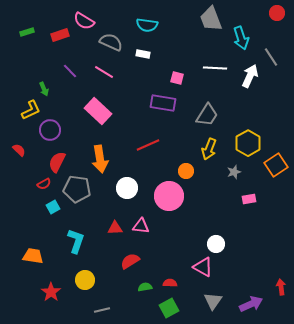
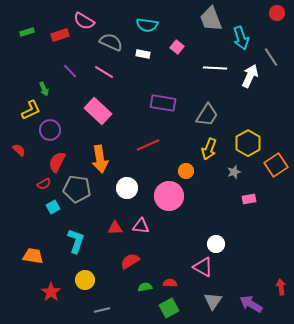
pink square at (177, 78): moved 31 px up; rotated 24 degrees clockwise
purple arrow at (251, 304): rotated 125 degrees counterclockwise
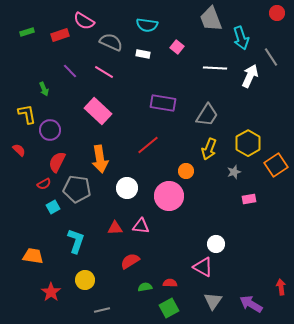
yellow L-shape at (31, 110): moved 4 px left, 4 px down; rotated 75 degrees counterclockwise
red line at (148, 145): rotated 15 degrees counterclockwise
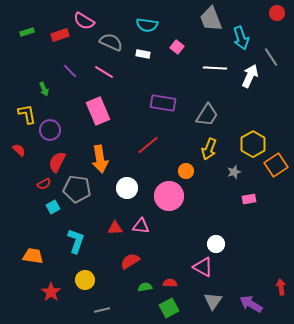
pink rectangle at (98, 111): rotated 24 degrees clockwise
yellow hexagon at (248, 143): moved 5 px right, 1 px down
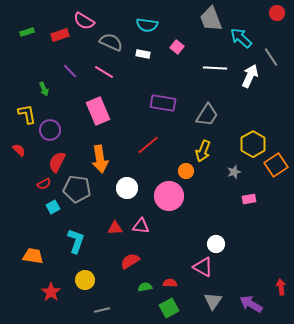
cyan arrow at (241, 38): rotated 150 degrees clockwise
yellow arrow at (209, 149): moved 6 px left, 2 px down
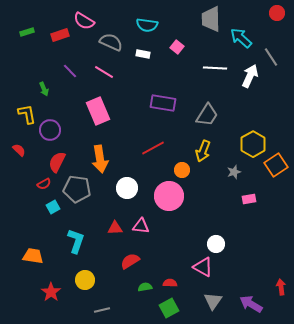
gray trapezoid at (211, 19): rotated 20 degrees clockwise
red line at (148, 145): moved 5 px right, 3 px down; rotated 10 degrees clockwise
orange circle at (186, 171): moved 4 px left, 1 px up
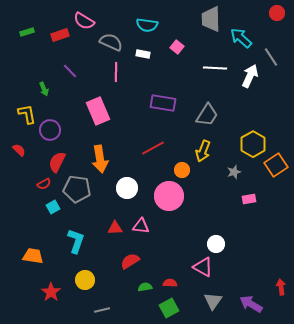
pink line at (104, 72): moved 12 px right; rotated 60 degrees clockwise
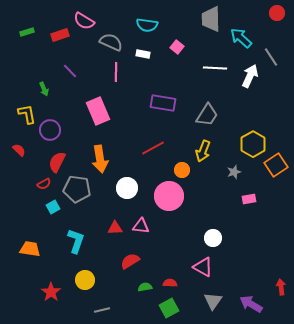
white circle at (216, 244): moved 3 px left, 6 px up
orange trapezoid at (33, 256): moved 3 px left, 7 px up
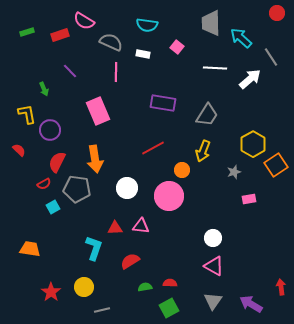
gray trapezoid at (211, 19): moved 4 px down
white arrow at (250, 76): moved 3 px down; rotated 25 degrees clockwise
orange arrow at (100, 159): moved 5 px left
cyan L-shape at (76, 241): moved 18 px right, 7 px down
pink triangle at (203, 267): moved 11 px right, 1 px up
yellow circle at (85, 280): moved 1 px left, 7 px down
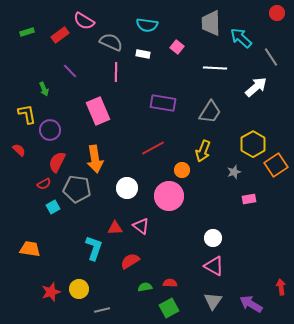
red rectangle at (60, 35): rotated 18 degrees counterclockwise
white arrow at (250, 79): moved 6 px right, 8 px down
gray trapezoid at (207, 115): moved 3 px right, 3 px up
pink triangle at (141, 226): rotated 30 degrees clockwise
yellow circle at (84, 287): moved 5 px left, 2 px down
red star at (51, 292): rotated 18 degrees clockwise
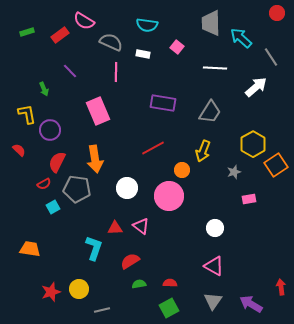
white circle at (213, 238): moved 2 px right, 10 px up
green semicircle at (145, 287): moved 6 px left, 3 px up
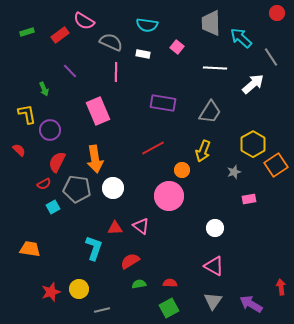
white arrow at (256, 87): moved 3 px left, 3 px up
white circle at (127, 188): moved 14 px left
